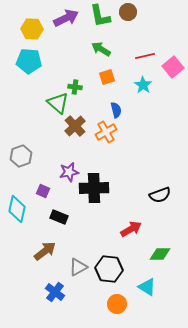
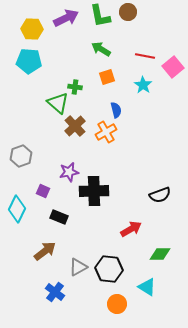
red line: rotated 24 degrees clockwise
black cross: moved 3 px down
cyan diamond: rotated 12 degrees clockwise
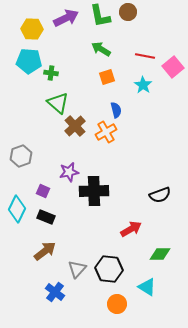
green cross: moved 24 px left, 14 px up
black rectangle: moved 13 px left
gray triangle: moved 1 px left, 2 px down; rotated 18 degrees counterclockwise
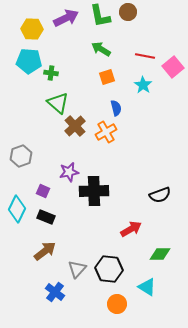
blue semicircle: moved 2 px up
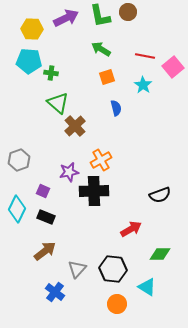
orange cross: moved 5 px left, 28 px down
gray hexagon: moved 2 px left, 4 px down
black hexagon: moved 4 px right
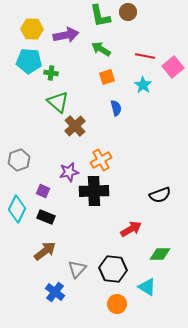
purple arrow: moved 17 px down; rotated 15 degrees clockwise
green triangle: moved 1 px up
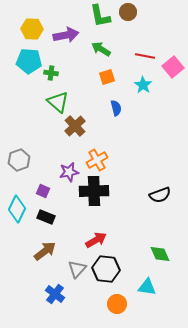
orange cross: moved 4 px left
red arrow: moved 35 px left, 11 px down
green diamond: rotated 65 degrees clockwise
black hexagon: moved 7 px left
cyan triangle: rotated 24 degrees counterclockwise
blue cross: moved 2 px down
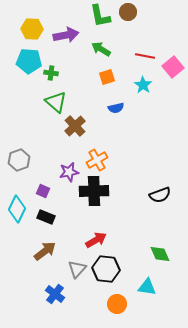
green triangle: moved 2 px left
blue semicircle: rotated 91 degrees clockwise
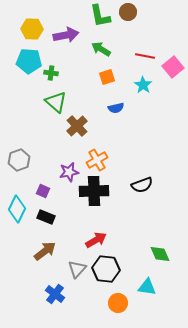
brown cross: moved 2 px right
black semicircle: moved 18 px left, 10 px up
orange circle: moved 1 px right, 1 px up
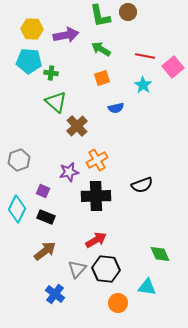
orange square: moved 5 px left, 1 px down
black cross: moved 2 px right, 5 px down
